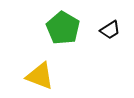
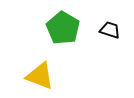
black trapezoid: rotated 130 degrees counterclockwise
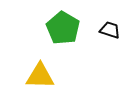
yellow triangle: rotated 20 degrees counterclockwise
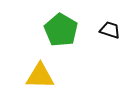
green pentagon: moved 2 px left, 2 px down
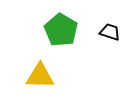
black trapezoid: moved 2 px down
